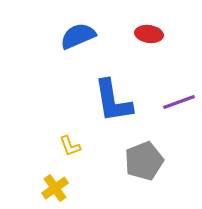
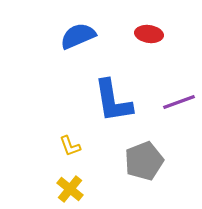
yellow cross: moved 15 px right, 1 px down; rotated 16 degrees counterclockwise
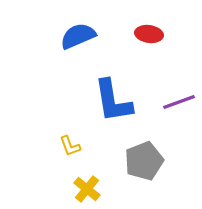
yellow cross: moved 17 px right
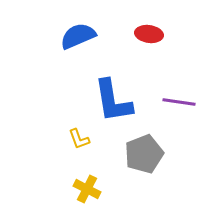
purple line: rotated 28 degrees clockwise
yellow L-shape: moved 9 px right, 7 px up
gray pentagon: moved 7 px up
yellow cross: rotated 12 degrees counterclockwise
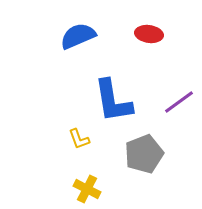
purple line: rotated 44 degrees counterclockwise
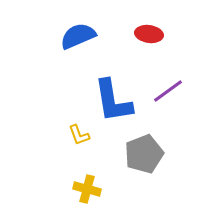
purple line: moved 11 px left, 11 px up
yellow L-shape: moved 4 px up
yellow cross: rotated 12 degrees counterclockwise
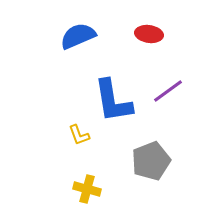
gray pentagon: moved 7 px right, 7 px down
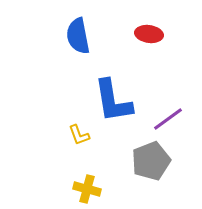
blue semicircle: rotated 78 degrees counterclockwise
purple line: moved 28 px down
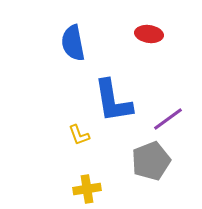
blue semicircle: moved 5 px left, 7 px down
yellow cross: rotated 24 degrees counterclockwise
